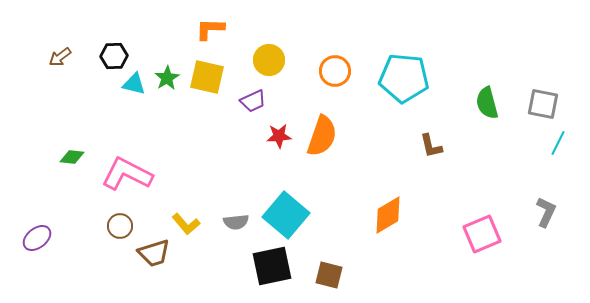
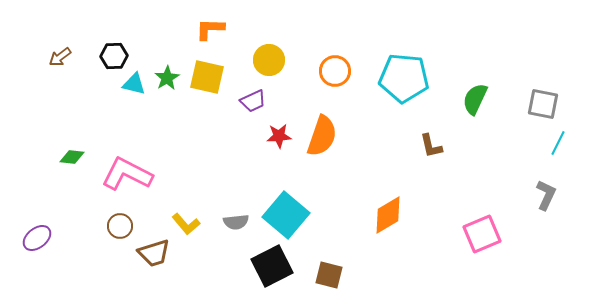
green semicircle: moved 12 px left, 4 px up; rotated 40 degrees clockwise
gray L-shape: moved 17 px up
black square: rotated 15 degrees counterclockwise
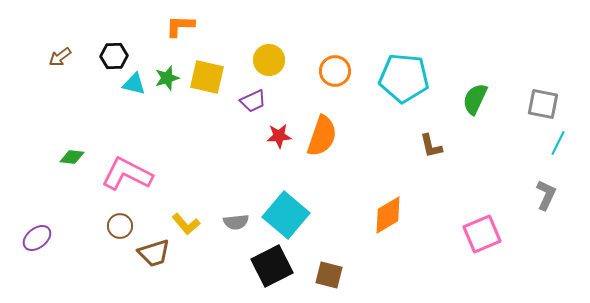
orange L-shape: moved 30 px left, 3 px up
green star: rotated 15 degrees clockwise
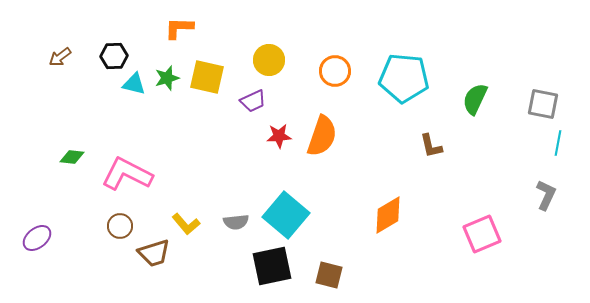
orange L-shape: moved 1 px left, 2 px down
cyan line: rotated 15 degrees counterclockwise
black square: rotated 15 degrees clockwise
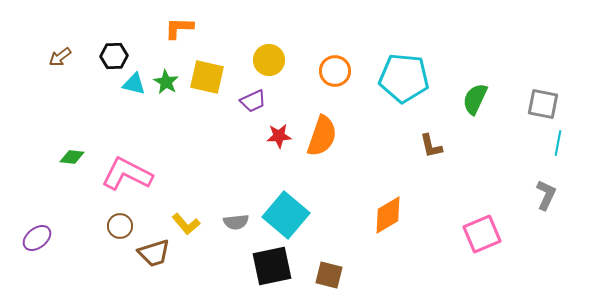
green star: moved 1 px left, 4 px down; rotated 25 degrees counterclockwise
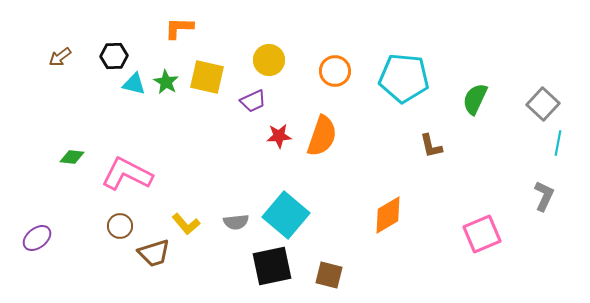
gray square: rotated 32 degrees clockwise
gray L-shape: moved 2 px left, 1 px down
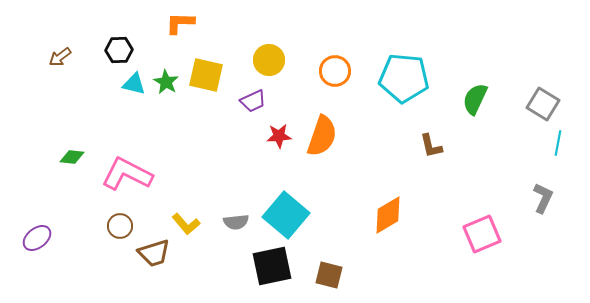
orange L-shape: moved 1 px right, 5 px up
black hexagon: moved 5 px right, 6 px up
yellow square: moved 1 px left, 2 px up
gray square: rotated 12 degrees counterclockwise
gray L-shape: moved 1 px left, 2 px down
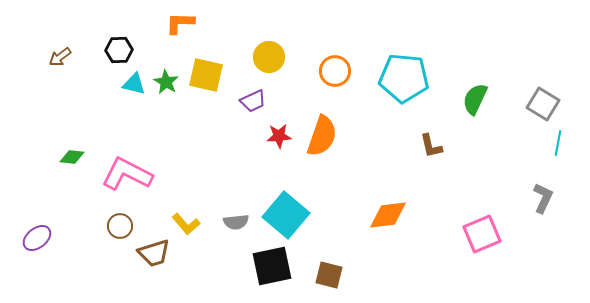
yellow circle: moved 3 px up
orange diamond: rotated 24 degrees clockwise
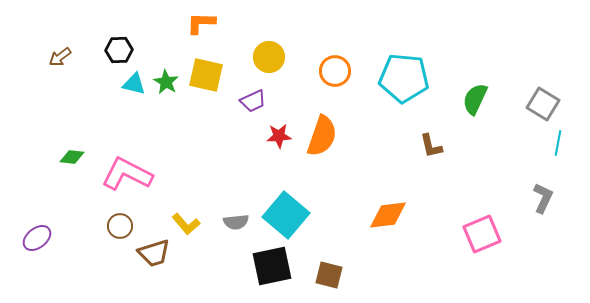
orange L-shape: moved 21 px right
